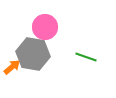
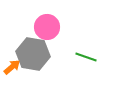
pink circle: moved 2 px right
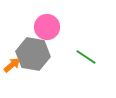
green line: rotated 15 degrees clockwise
orange arrow: moved 2 px up
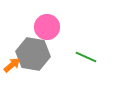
green line: rotated 10 degrees counterclockwise
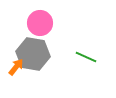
pink circle: moved 7 px left, 4 px up
orange arrow: moved 4 px right, 2 px down; rotated 12 degrees counterclockwise
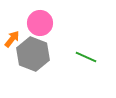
gray hexagon: rotated 12 degrees clockwise
orange arrow: moved 4 px left, 28 px up
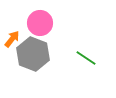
green line: moved 1 px down; rotated 10 degrees clockwise
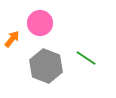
gray hexagon: moved 13 px right, 12 px down
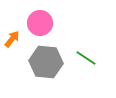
gray hexagon: moved 4 px up; rotated 16 degrees counterclockwise
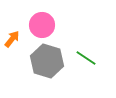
pink circle: moved 2 px right, 2 px down
gray hexagon: moved 1 px right, 1 px up; rotated 12 degrees clockwise
